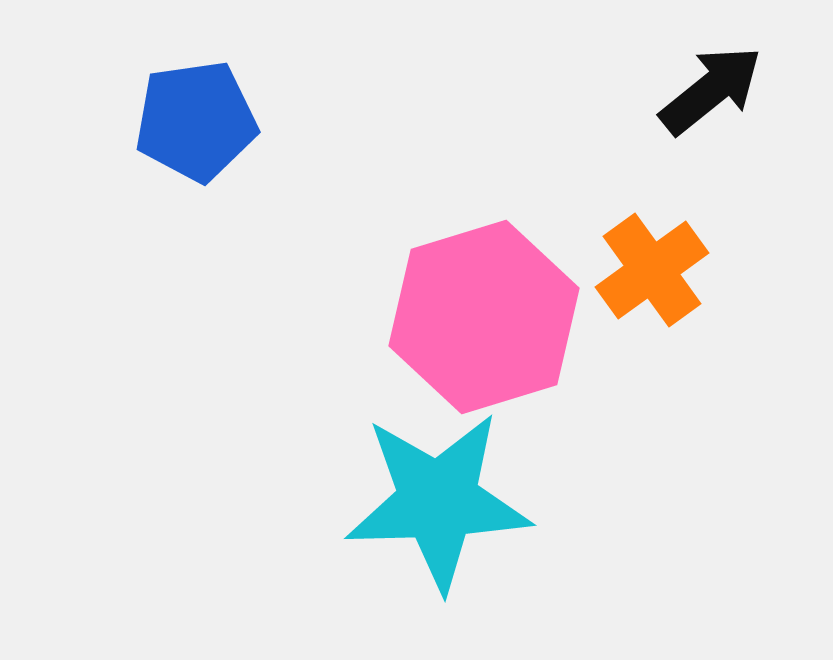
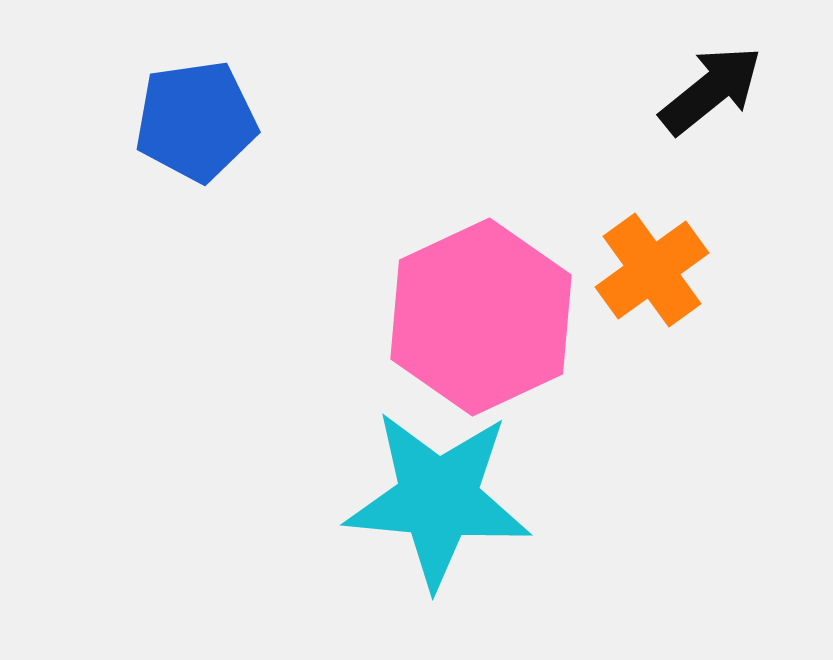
pink hexagon: moved 3 px left; rotated 8 degrees counterclockwise
cyan star: moved 2 px up; rotated 7 degrees clockwise
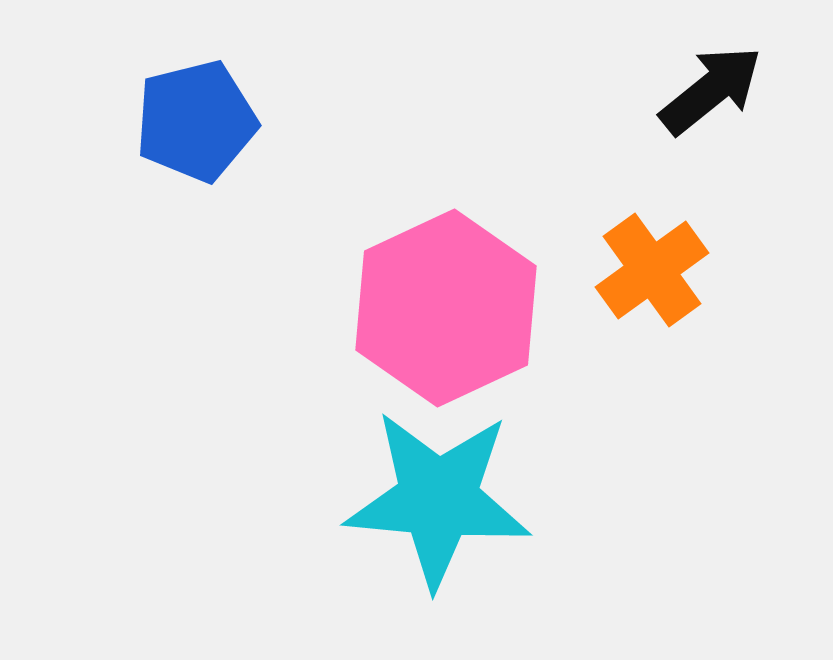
blue pentagon: rotated 6 degrees counterclockwise
pink hexagon: moved 35 px left, 9 px up
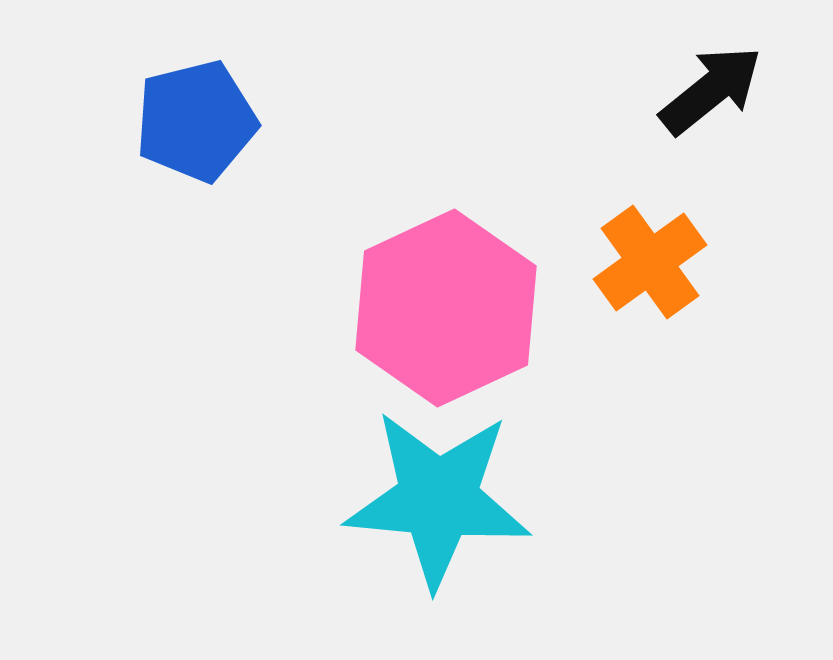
orange cross: moved 2 px left, 8 px up
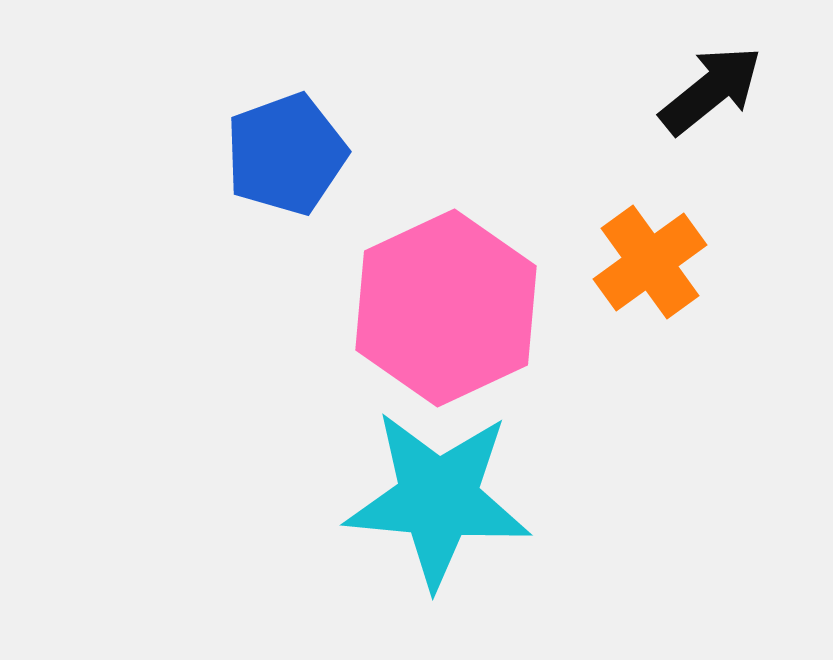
blue pentagon: moved 90 px right, 33 px down; rotated 6 degrees counterclockwise
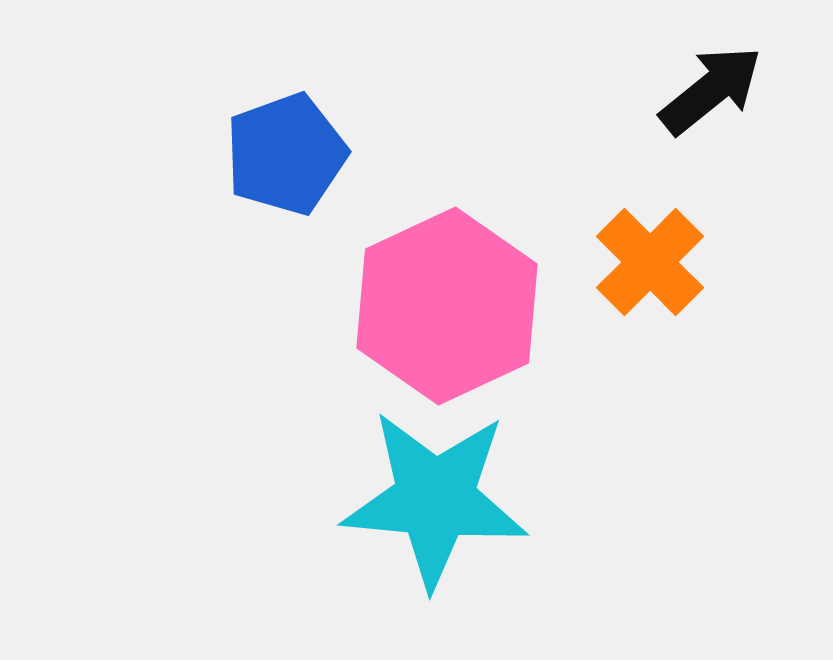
orange cross: rotated 9 degrees counterclockwise
pink hexagon: moved 1 px right, 2 px up
cyan star: moved 3 px left
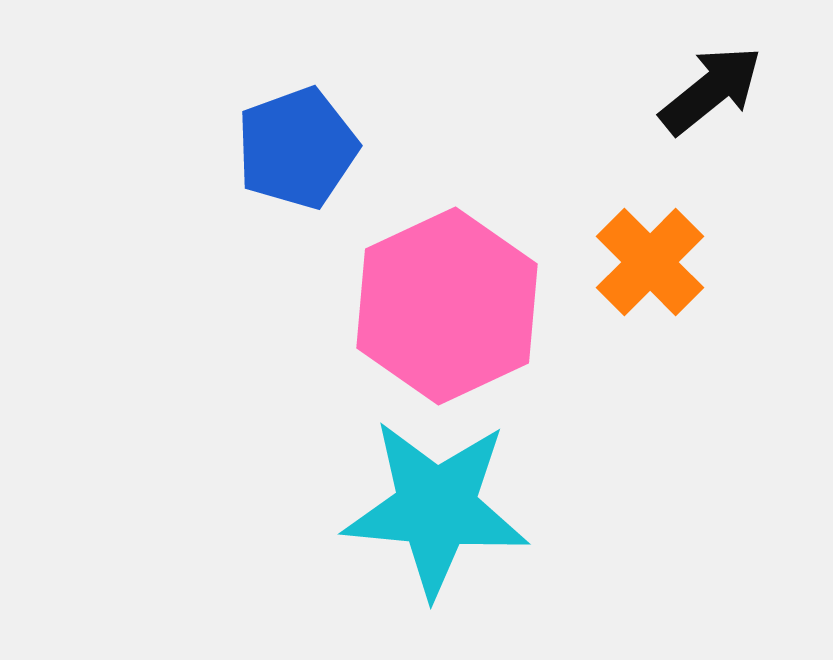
blue pentagon: moved 11 px right, 6 px up
cyan star: moved 1 px right, 9 px down
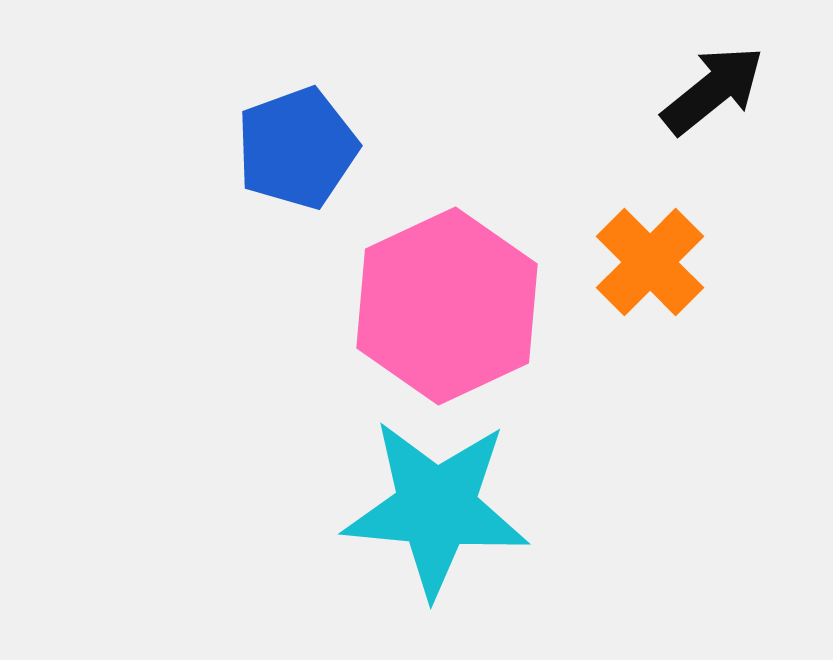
black arrow: moved 2 px right
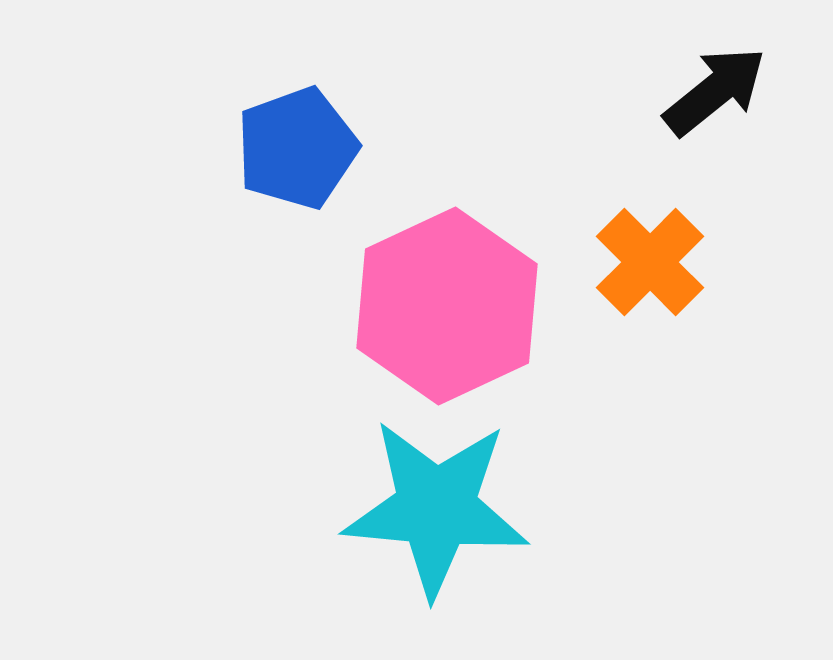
black arrow: moved 2 px right, 1 px down
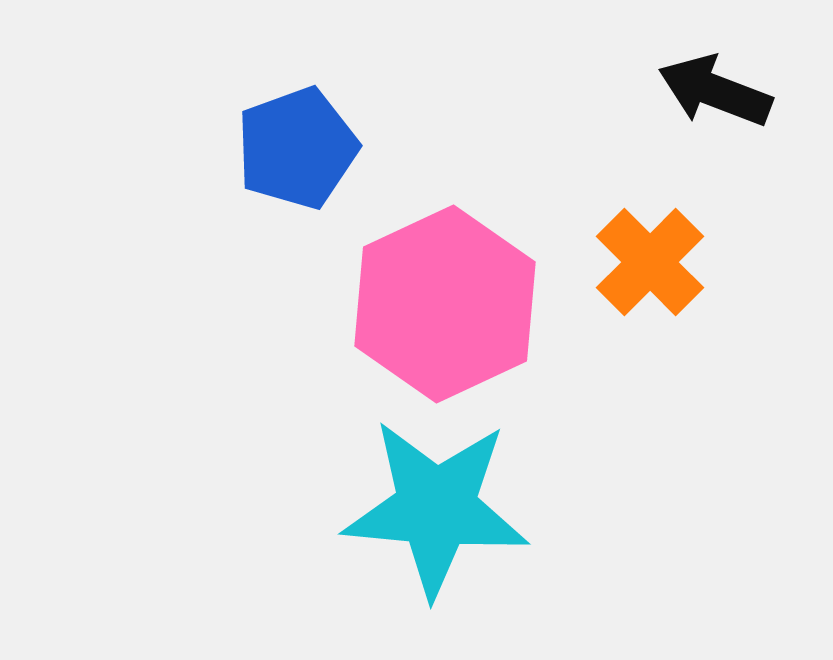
black arrow: rotated 120 degrees counterclockwise
pink hexagon: moved 2 px left, 2 px up
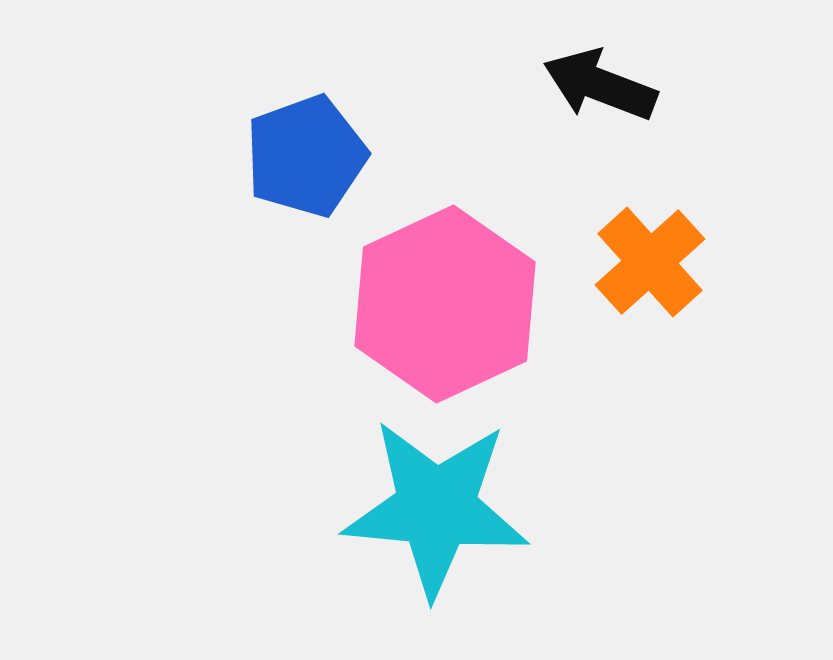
black arrow: moved 115 px left, 6 px up
blue pentagon: moved 9 px right, 8 px down
orange cross: rotated 3 degrees clockwise
